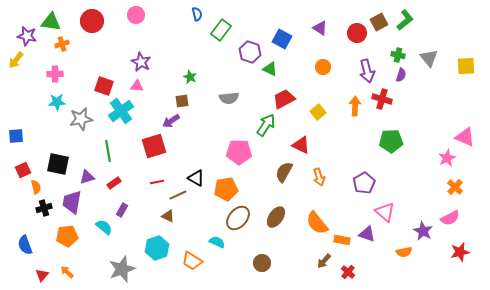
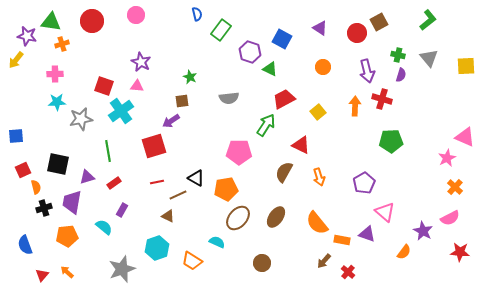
green L-shape at (405, 20): moved 23 px right
orange semicircle at (404, 252): rotated 42 degrees counterclockwise
red star at (460, 252): rotated 18 degrees clockwise
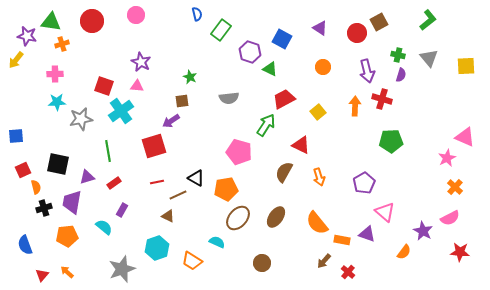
pink pentagon at (239, 152): rotated 15 degrees clockwise
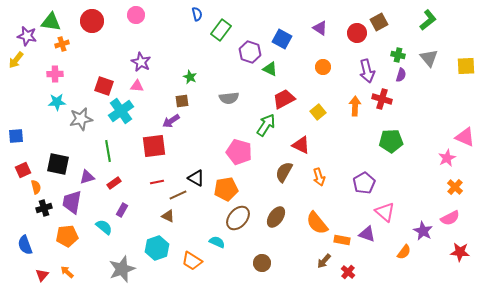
red square at (154, 146): rotated 10 degrees clockwise
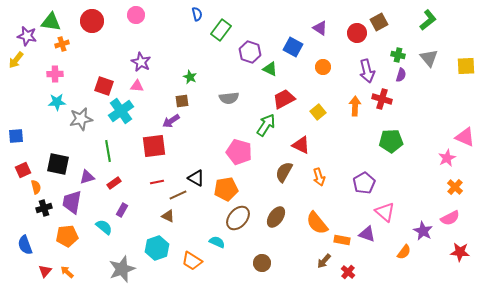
blue square at (282, 39): moved 11 px right, 8 px down
red triangle at (42, 275): moved 3 px right, 4 px up
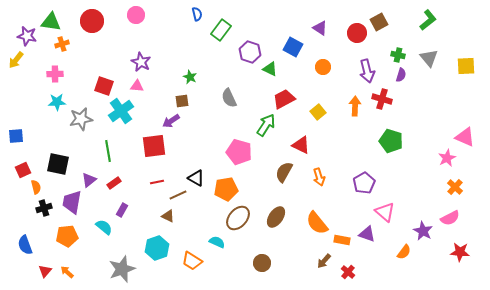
gray semicircle at (229, 98): rotated 72 degrees clockwise
green pentagon at (391, 141): rotated 20 degrees clockwise
purple triangle at (87, 177): moved 2 px right, 3 px down; rotated 21 degrees counterclockwise
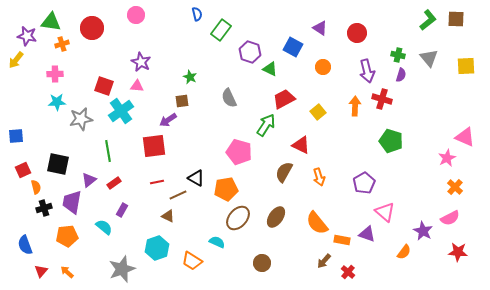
red circle at (92, 21): moved 7 px down
brown square at (379, 22): moved 77 px right, 3 px up; rotated 30 degrees clockwise
purple arrow at (171, 121): moved 3 px left, 1 px up
red star at (460, 252): moved 2 px left
red triangle at (45, 271): moved 4 px left
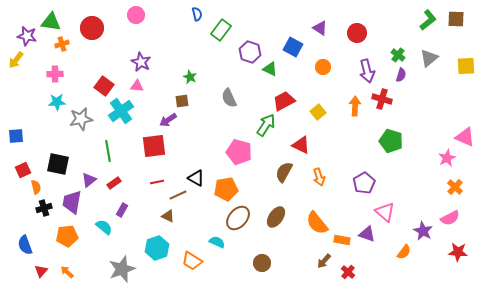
green cross at (398, 55): rotated 24 degrees clockwise
gray triangle at (429, 58): rotated 30 degrees clockwise
red square at (104, 86): rotated 18 degrees clockwise
red trapezoid at (284, 99): moved 2 px down
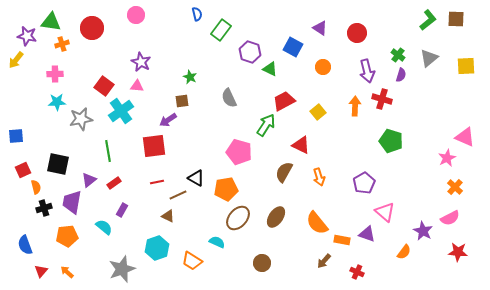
red cross at (348, 272): moved 9 px right; rotated 16 degrees counterclockwise
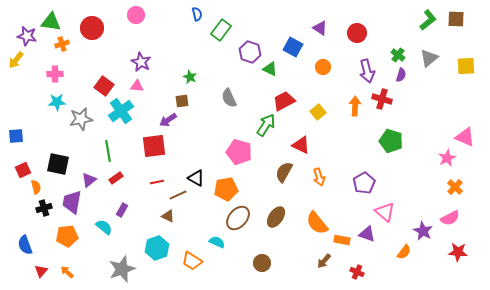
red rectangle at (114, 183): moved 2 px right, 5 px up
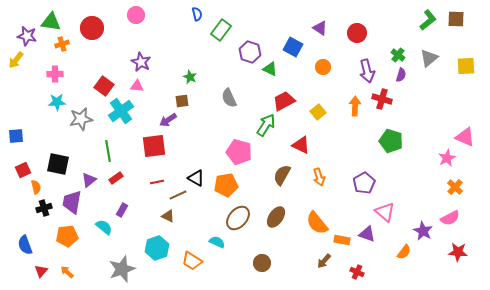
brown semicircle at (284, 172): moved 2 px left, 3 px down
orange pentagon at (226, 189): moved 4 px up
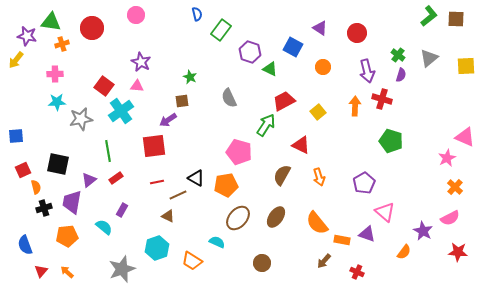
green L-shape at (428, 20): moved 1 px right, 4 px up
